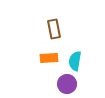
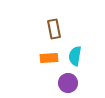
cyan semicircle: moved 5 px up
purple circle: moved 1 px right, 1 px up
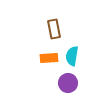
cyan semicircle: moved 3 px left
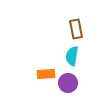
brown rectangle: moved 22 px right
orange rectangle: moved 3 px left, 16 px down
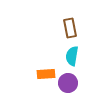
brown rectangle: moved 6 px left, 1 px up
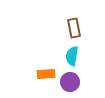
brown rectangle: moved 4 px right
purple circle: moved 2 px right, 1 px up
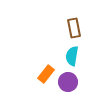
orange rectangle: rotated 48 degrees counterclockwise
purple circle: moved 2 px left
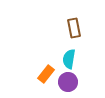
cyan semicircle: moved 3 px left, 3 px down
